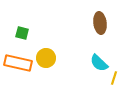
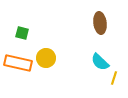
cyan semicircle: moved 1 px right, 1 px up
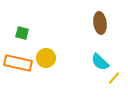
yellow line: rotated 24 degrees clockwise
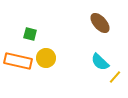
brown ellipse: rotated 35 degrees counterclockwise
green square: moved 8 px right, 1 px down
orange rectangle: moved 2 px up
yellow line: moved 1 px right, 1 px up
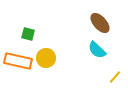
green square: moved 2 px left
cyan semicircle: moved 3 px left, 12 px up
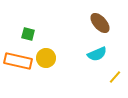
cyan semicircle: moved 4 px down; rotated 66 degrees counterclockwise
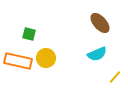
green square: moved 1 px right
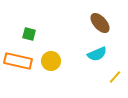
yellow circle: moved 5 px right, 3 px down
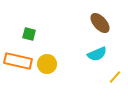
yellow circle: moved 4 px left, 3 px down
